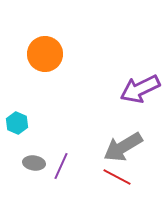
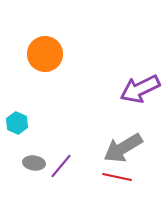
gray arrow: moved 1 px down
purple line: rotated 16 degrees clockwise
red line: rotated 16 degrees counterclockwise
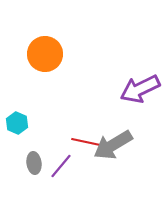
gray arrow: moved 10 px left, 3 px up
gray ellipse: rotated 75 degrees clockwise
red line: moved 31 px left, 35 px up
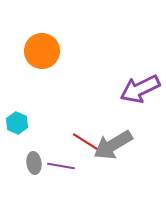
orange circle: moved 3 px left, 3 px up
red line: rotated 20 degrees clockwise
purple line: rotated 60 degrees clockwise
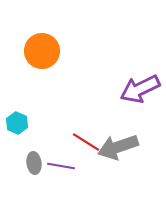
gray arrow: moved 5 px right, 2 px down; rotated 12 degrees clockwise
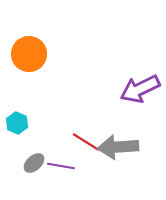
orange circle: moved 13 px left, 3 px down
gray arrow: rotated 15 degrees clockwise
gray ellipse: rotated 55 degrees clockwise
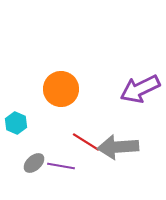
orange circle: moved 32 px right, 35 px down
cyan hexagon: moved 1 px left
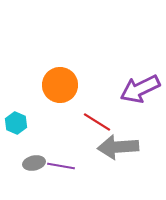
orange circle: moved 1 px left, 4 px up
red line: moved 11 px right, 20 px up
gray ellipse: rotated 30 degrees clockwise
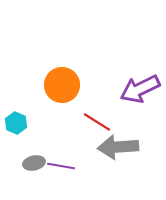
orange circle: moved 2 px right
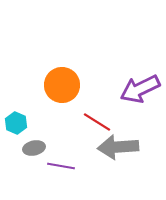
gray ellipse: moved 15 px up
